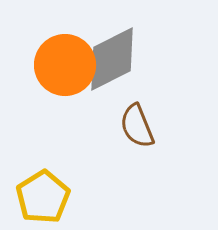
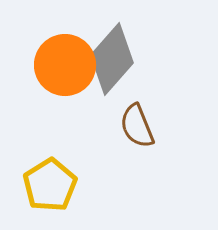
gray diamond: rotated 22 degrees counterclockwise
yellow pentagon: moved 7 px right, 12 px up
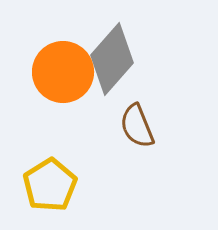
orange circle: moved 2 px left, 7 px down
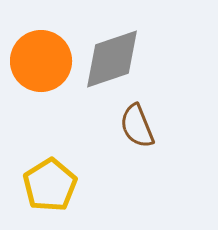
gray diamond: rotated 30 degrees clockwise
orange circle: moved 22 px left, 11 px up
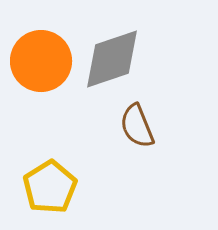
yellow pentagon: moved 2 px down
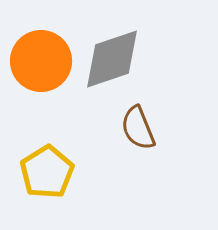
brown semicircle: moved 1 px right, 2 px down
yellow pentagon: moved 3 px left, 15 px up
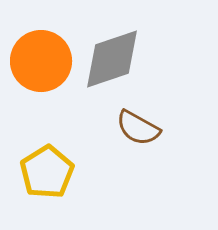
brown semicircle: rotated 39 degrees counterclockwise
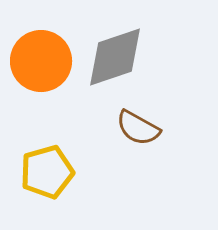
gray diamond: moved 3 px right, 2 px up
yellow pentagon: rotated 16 degrees clockwise
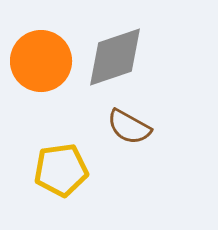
brown semicircle: moved 9 px left, 1 px up
yellow pentagon: moved 14 px right, 2 px up; rotated 8 degrees clockwise
